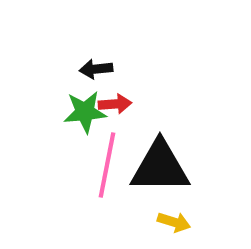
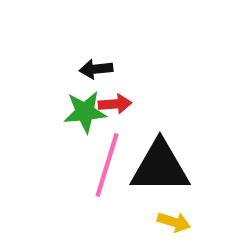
pink line: rotated 6 degrees clockwise
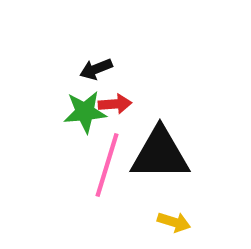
black arrow: rotated 16 degrees counterclockwise
black triangle: moved 13 px up
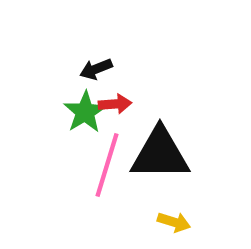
green star: rotated 27 degrees counterclockwise
